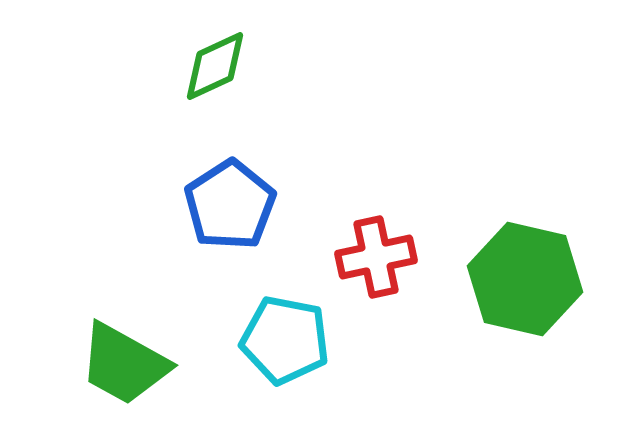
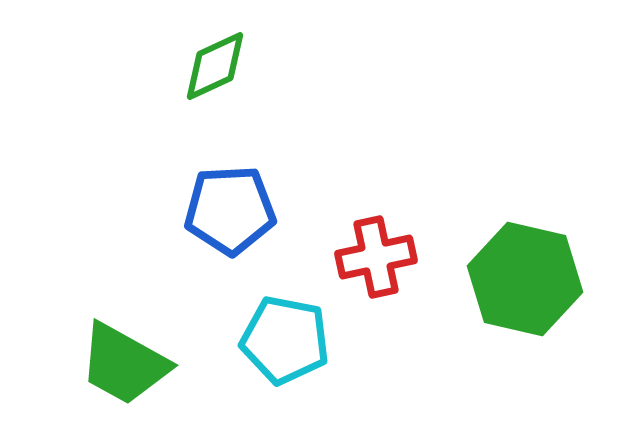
blue pentagon: moved 5 px down; rotated 30 degrees clockwise
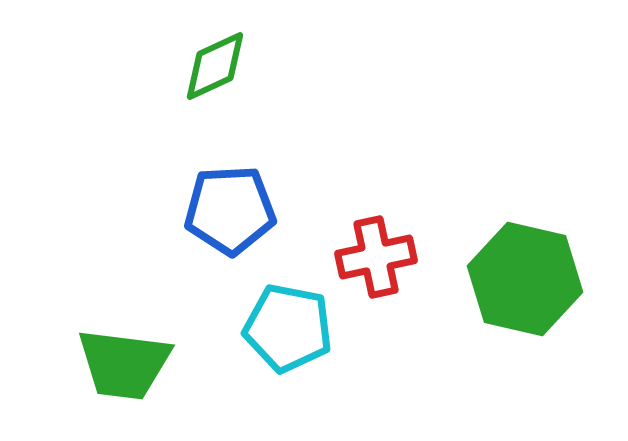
cyan pentagon: moved 3 px right, 12 px up
green trapezoid: rotated 22 degrees counterclockwise
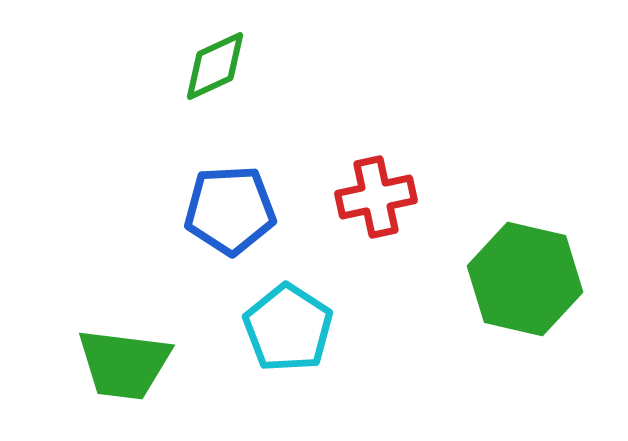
red cross: moved 60 px up
cyan pentagon: rotated 22 degrees clockwise
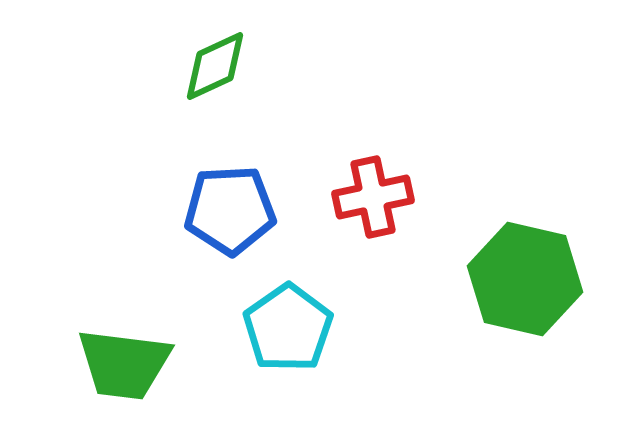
red cross: moved 3 px left
cyan pentagon: rotated 4 degrees clockwise
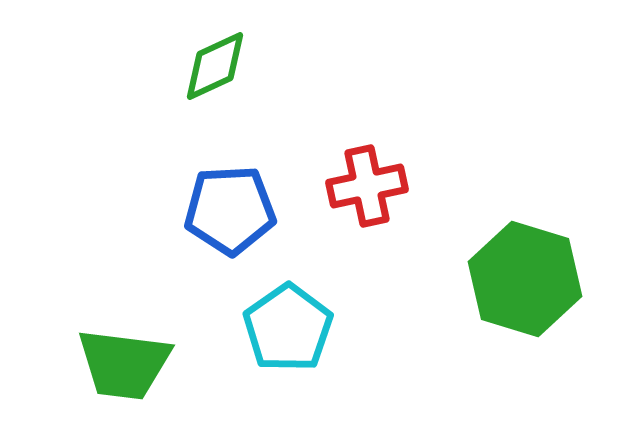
red cross: moved 6 px left, 11 px up
green hexagon: rotated 4 degrees clockwise
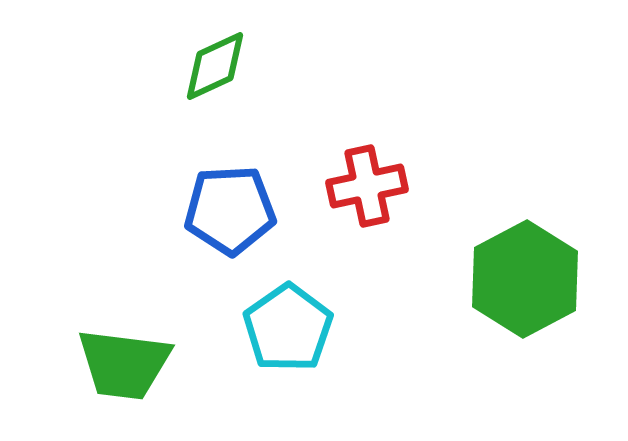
green hexagon: rotated 15 degrees clockwise
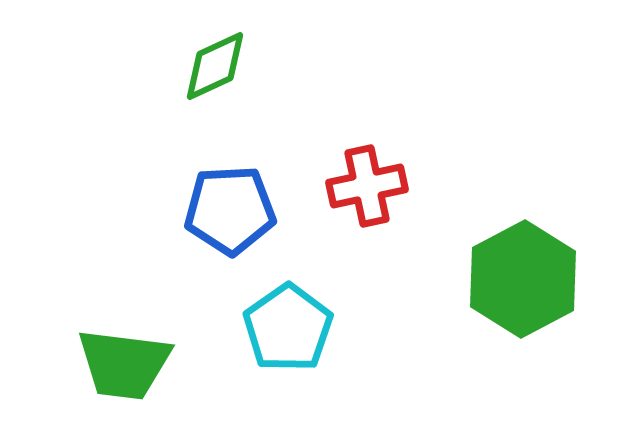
green hexagon: moved 2 px left
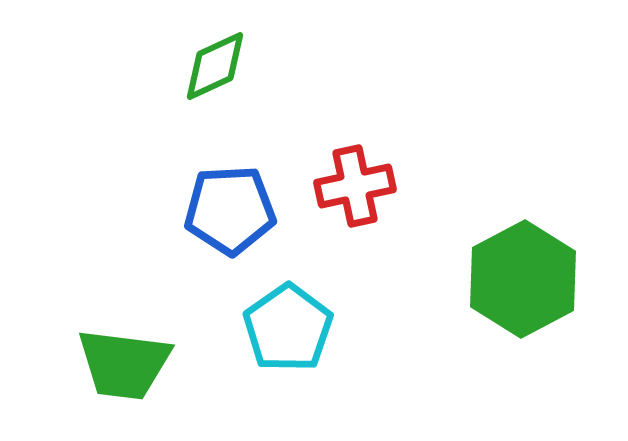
red cross: moved 12 px left
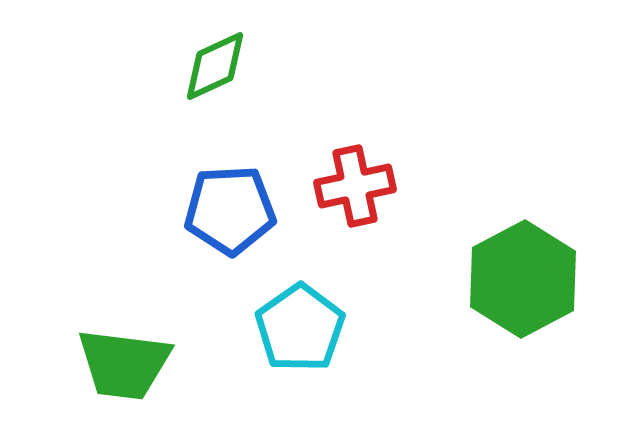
cyan pentagon: moved 12 px right
